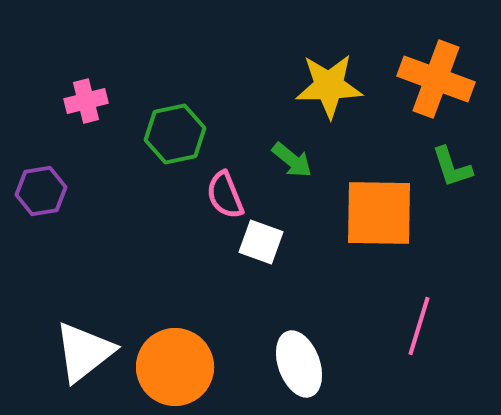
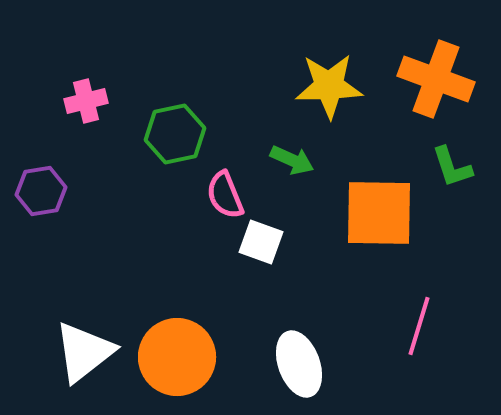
green arrow: rotated 15 degrees counterclockwise
orange circle: moved 2 px right, 10 px up
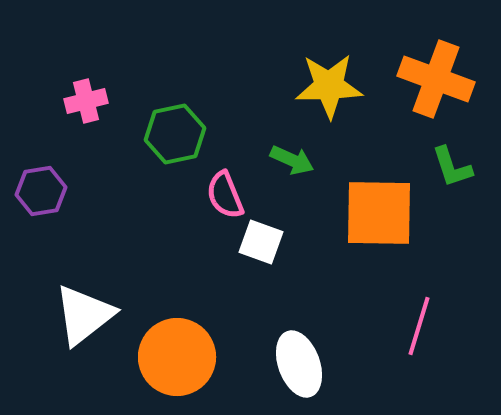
white triangle: moved 37 px up
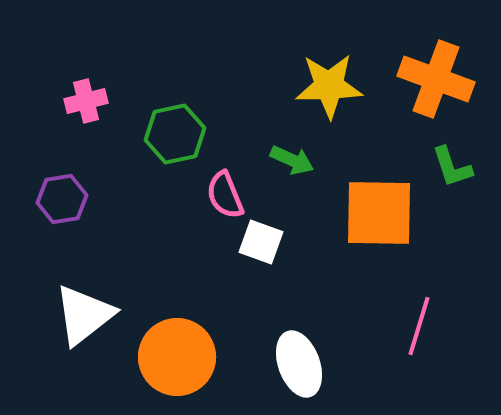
purple hexagon: moved 21 px right, 8 px down
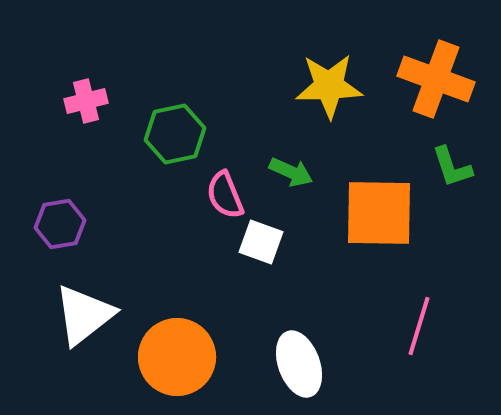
green arrow: moved 1 px left, 12 px down
purple hexagon: moved 2 px left, 25 px down
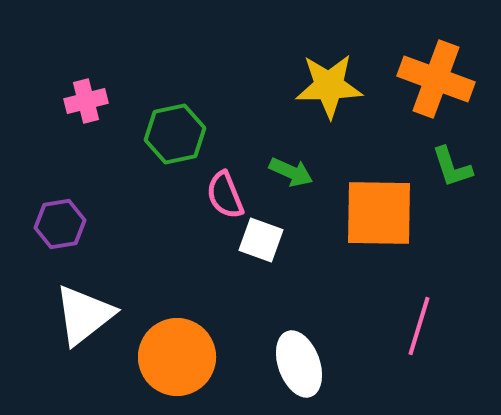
white square: moved 2 px up
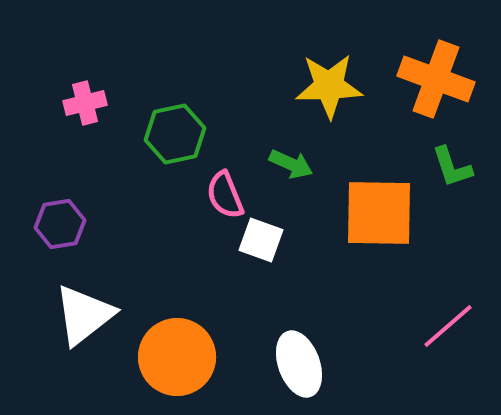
pink cross: moved 1 px left, 2 px down
green arrow: moved 8 px up
pink line: moved 29 px right; rotated 32 degrees clockwise
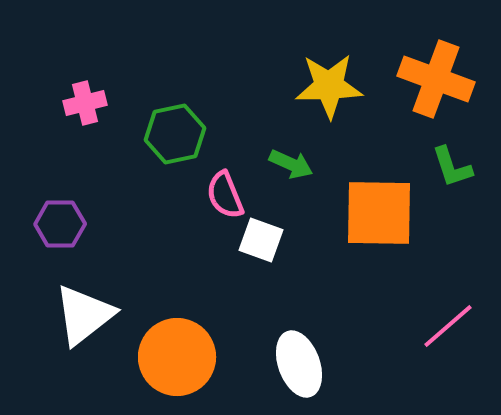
purple hexagon: rotated 9 degrees clockwise
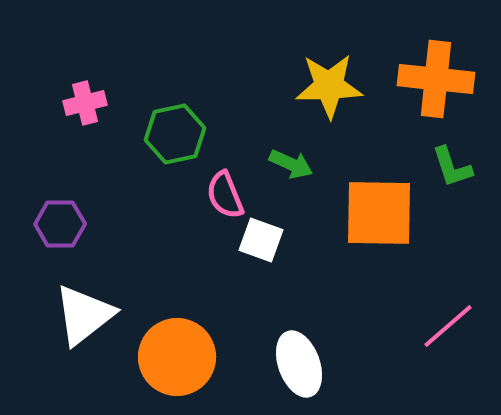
orange cross: rotated 14 degrees counterclockwise
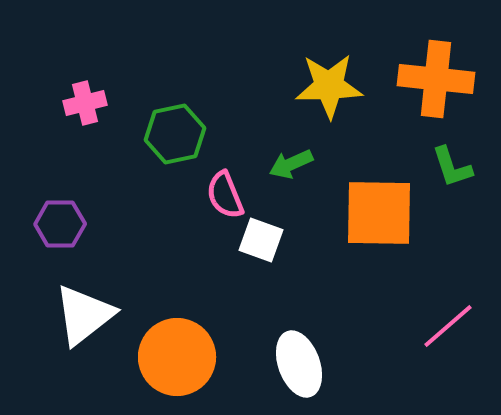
green arrow: rotated 132 degrees clockwise
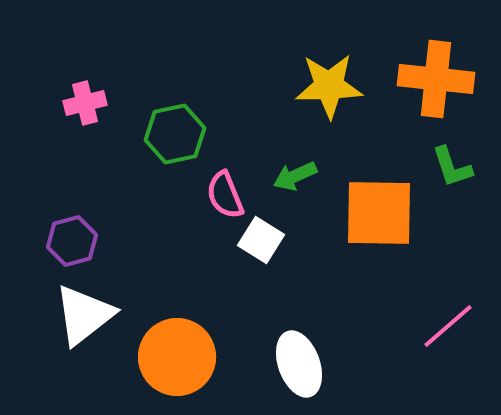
green arrow: moved 4 px right, 12 px down
purple hexagon: moved 12 px right, 17 px down; rotated 15 degrees counterclockwise
white square: rotated 12 degrees clockwise
